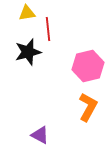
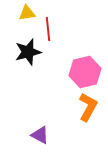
pink hexagon: moved 3 px left, 6 px down
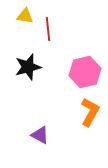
yellow triangle: moved 2 px left, 3 px down; rotated 18 degrees clockwise
black star: moved 15 px down
orange L-shape: moved 2 px right, 5 px down
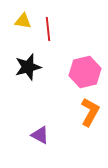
yellow triangle: moved 2 px left, 5 px down
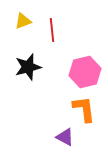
yellow triangle: rotated 30 degrees counterclockwise
red line: moved 4 px right, 1 px down
orange L-shape: moved 6 px left, 3 px up; rotated 36 degrees counterclockwise
purple triangle: moved 25 px right, 2 px down
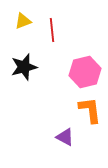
black star: moved 4 px left
orange L-shape: moved 6 px right, 1 px down
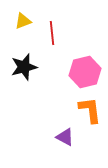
red line: moved 3 px down
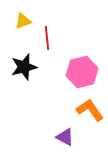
red line: moved 5 px left, 5 px down
pink hexagon: moved 3 px left
orange L-shape: rotated 28 degrees counterclockwise
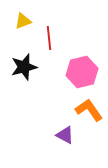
red line: moved 2 px right
orange L-shape: moved 1 px left
purple triangle: moved 2 px up
